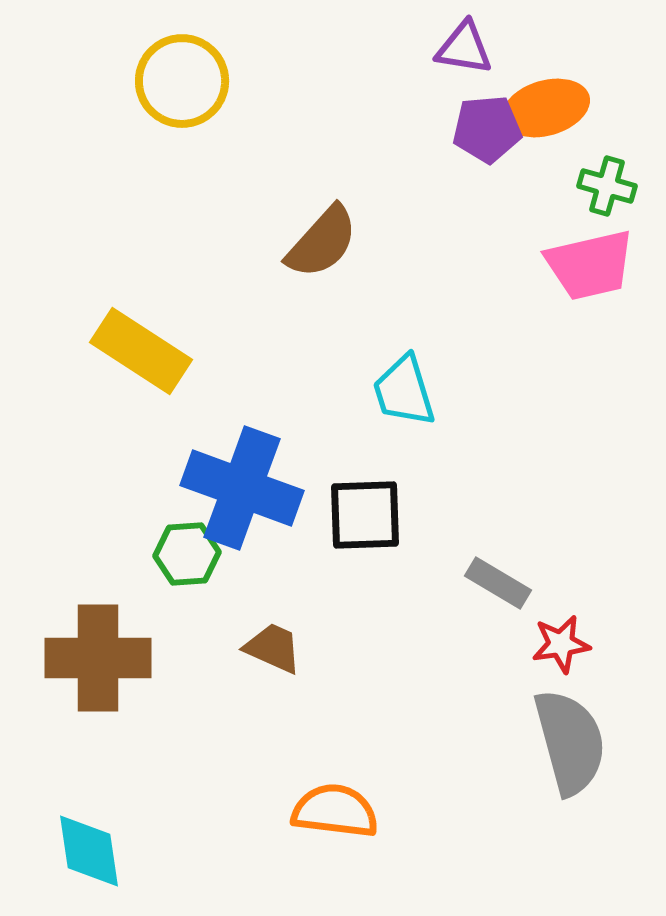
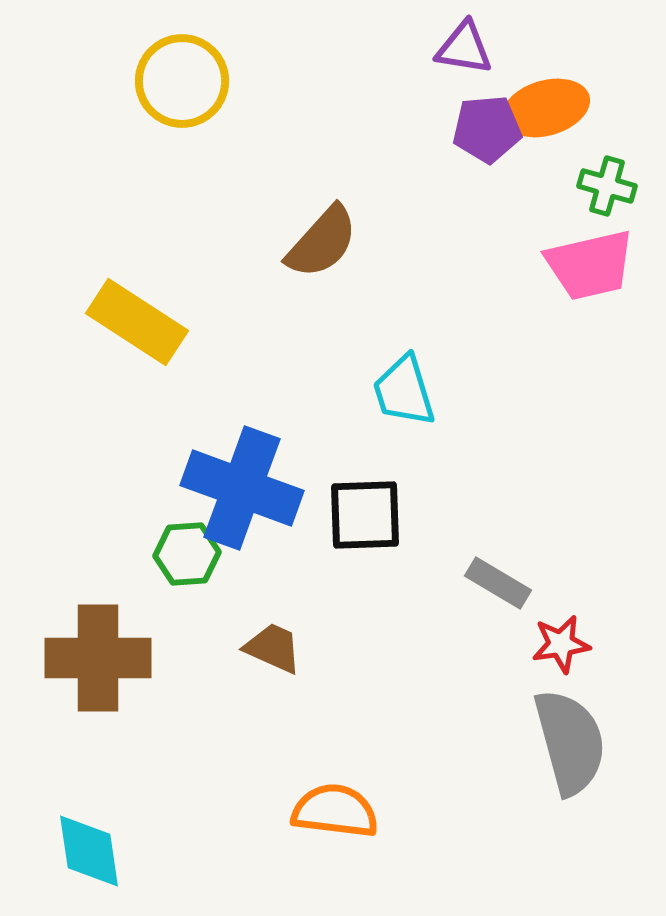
yellow rectangle: moved 4 px left, 29 px up
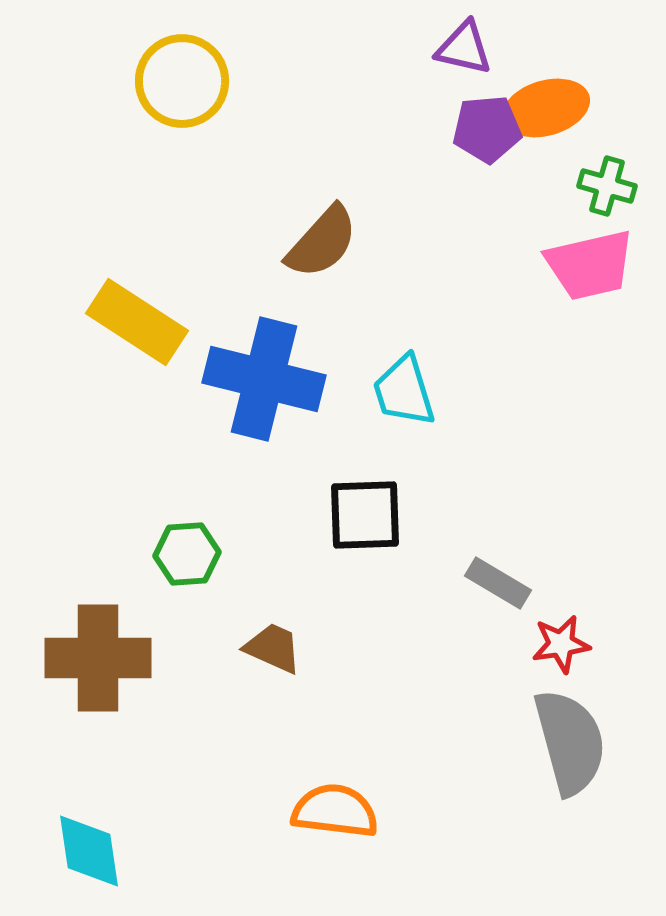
purple triangle: rotated 4 degrees clockwise
blue cross: moved 22 px right, 109 px up; rotated 6 degrees counterclockwise
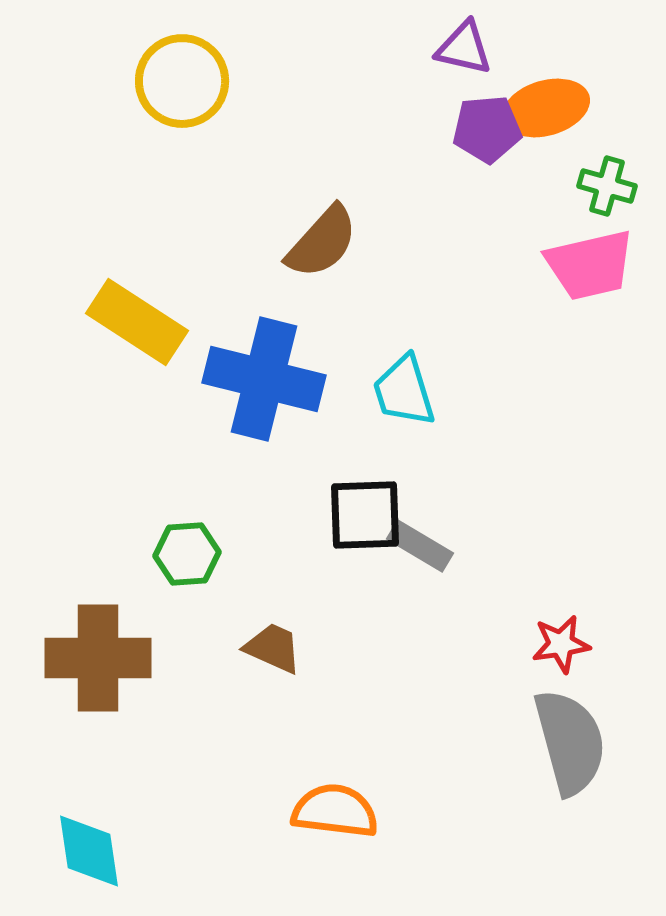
gray rectangle: moved 78 px left, 37 px up
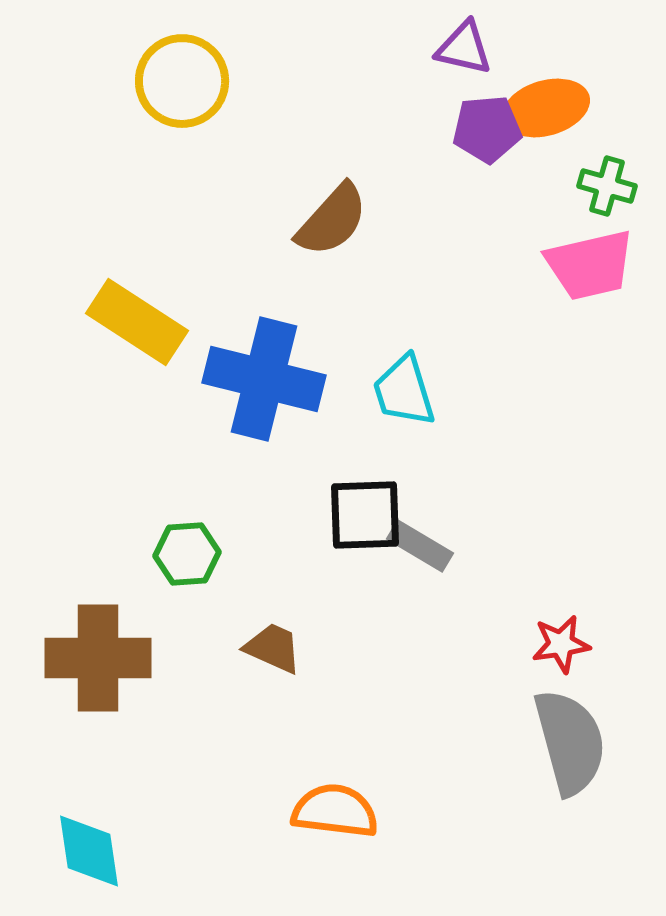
brown semicircle: moved 10 px right, 22 px up
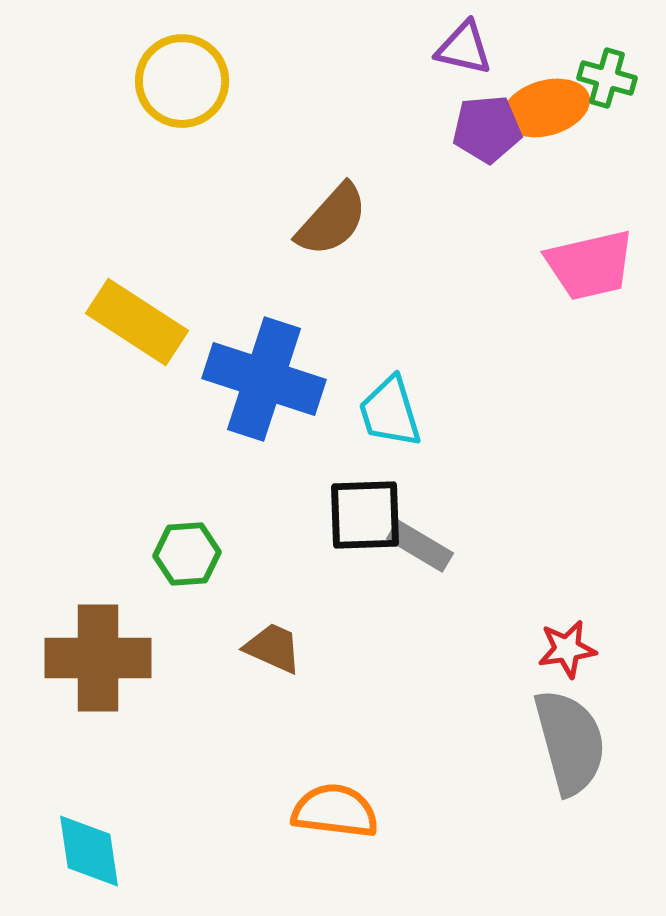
green cross: moved 108 px up
blue cross: rotated 4 degrees clockwise
cyan trapezoid: moved 14 px left, 21 px down
red star: moved 6 px right, 5 px down
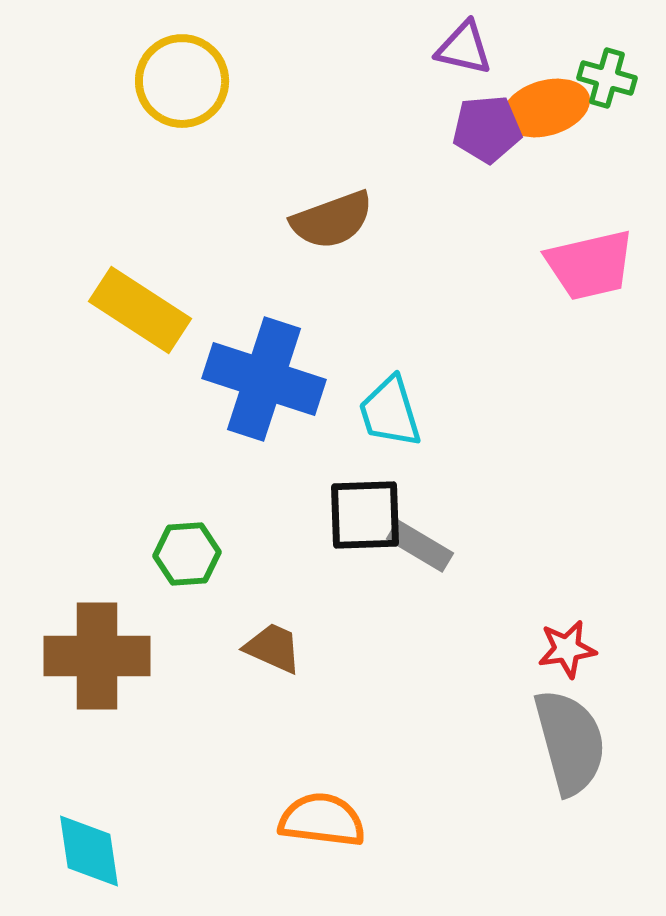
brown semicircle: rotated 28 degrees clockwise
yellow rectangle: moved 3 px right, 12 px up
brown cross: moved 1 px left, 2 px up
orange semicircle: moved 13 px left, 9 px down
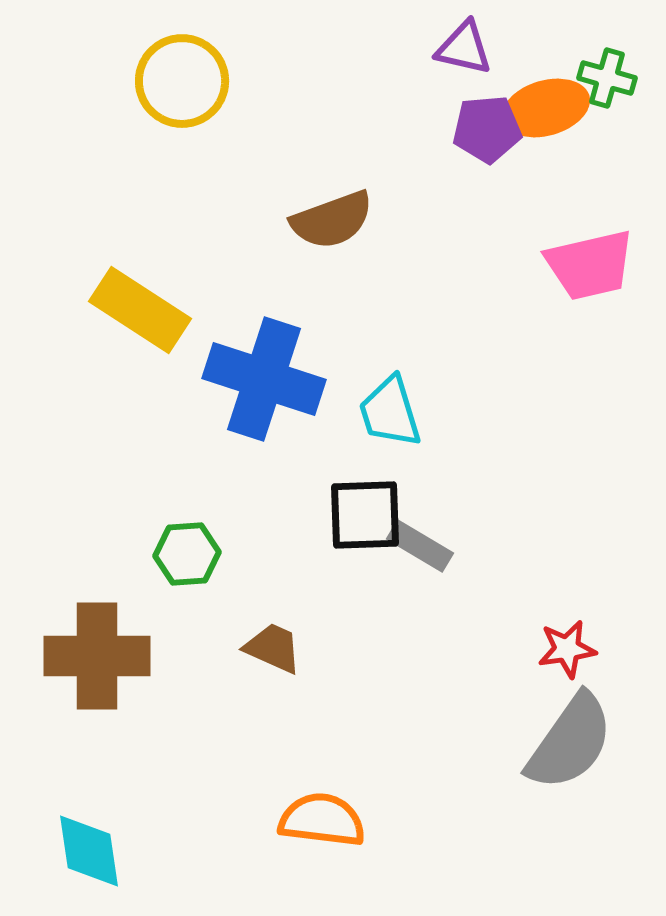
gray semicircle: rotated 50 degrees clockwise
